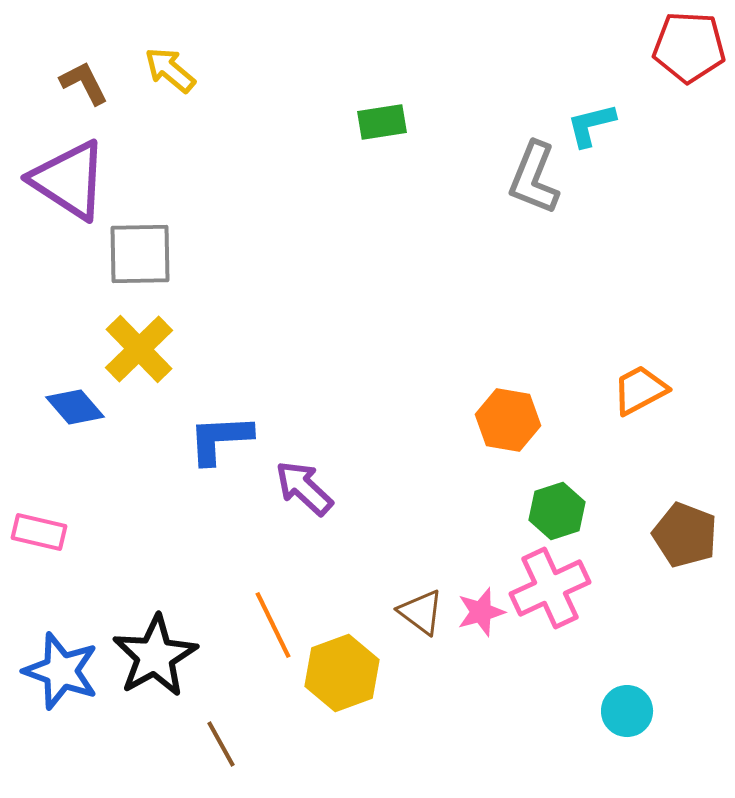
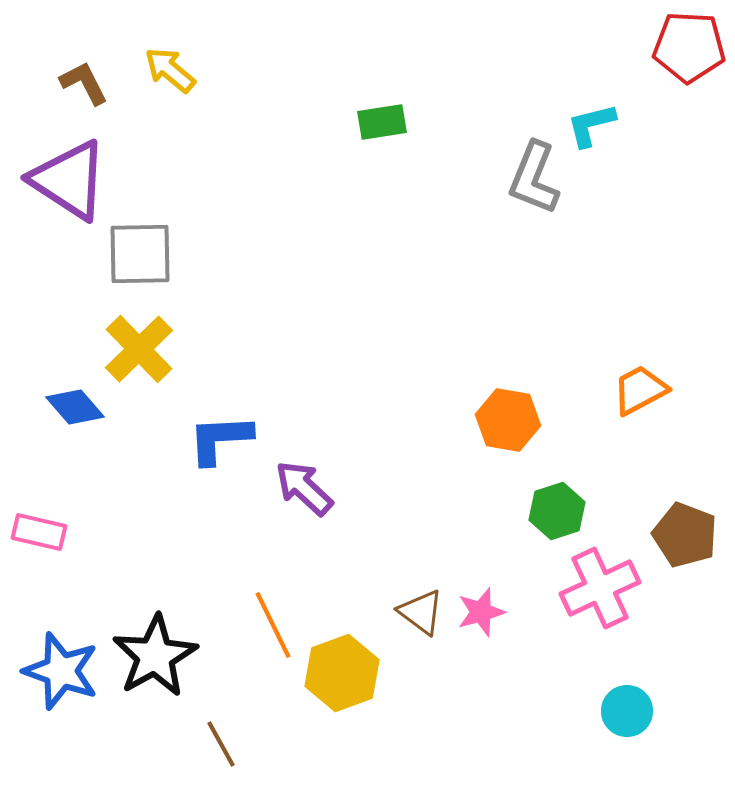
pink cross: moved 50 px right
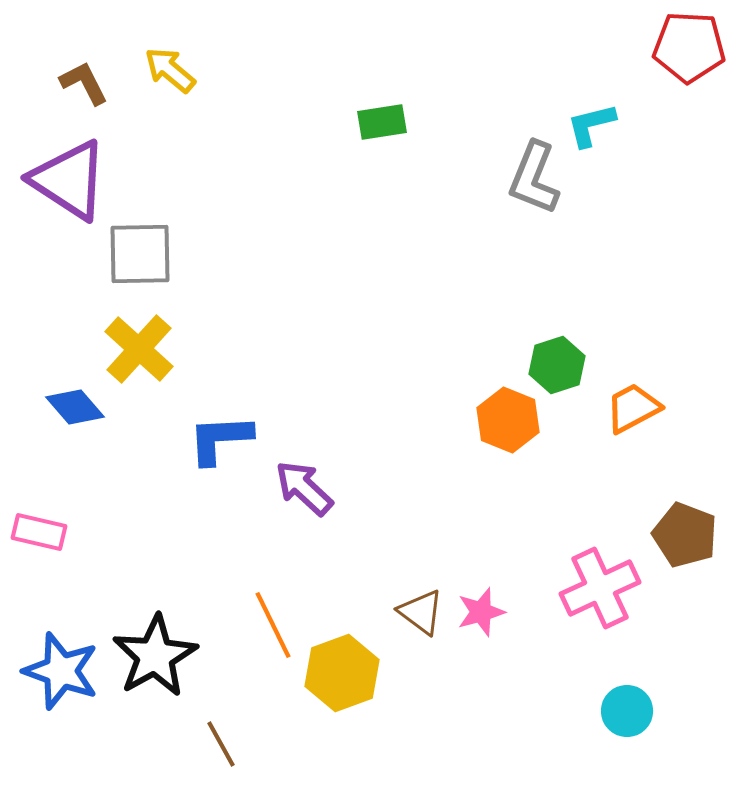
yellow cross: rotated 4 degrees counterclockwise
orange trapezoid: moved 7 px left, 18 px down
orange hexagon: rotated 12 degrees clockwise
green hexagon: moved 146 px up
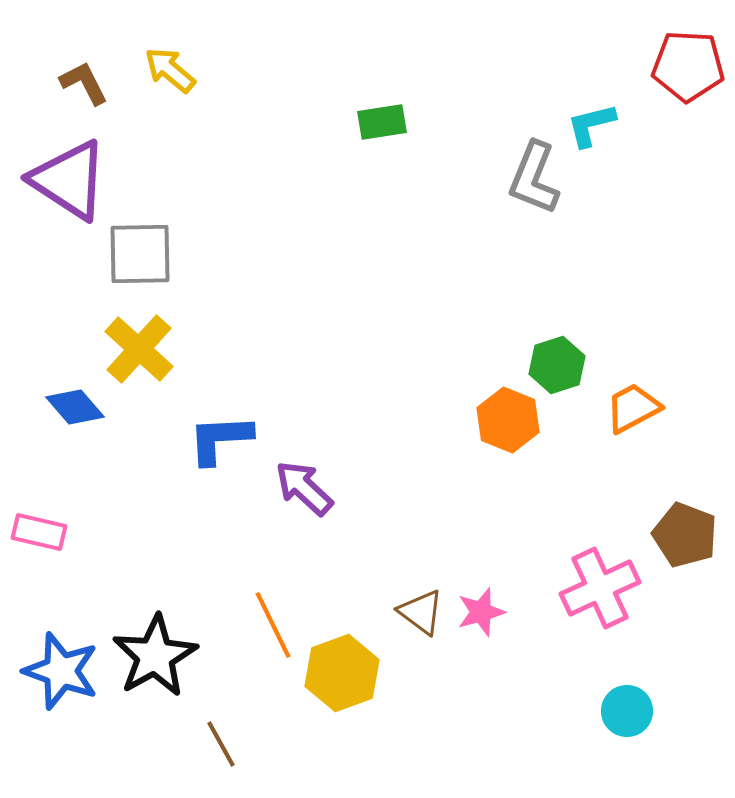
red pentagon: moved 1 px left, 19 px down
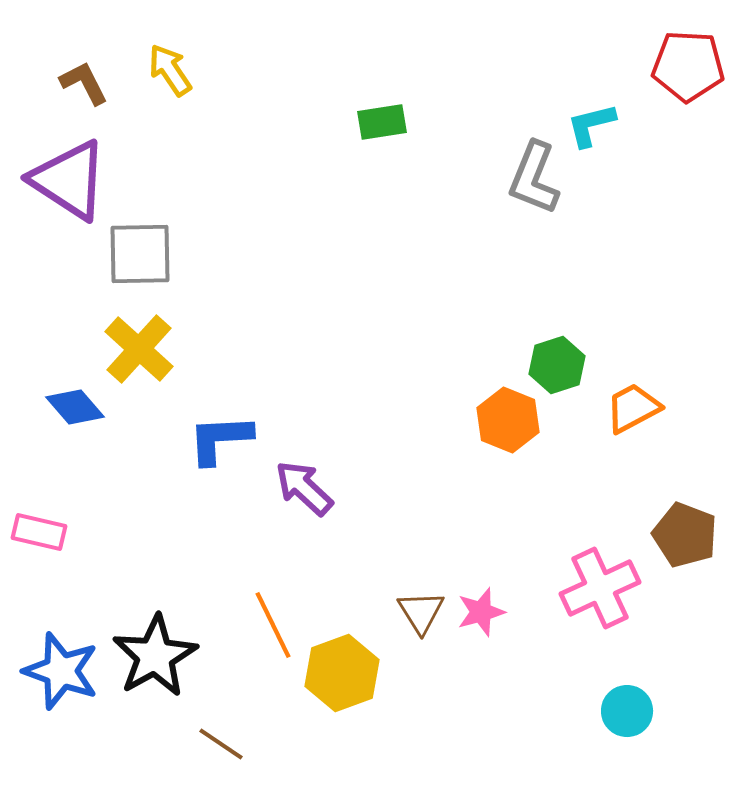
yellow arrow: rotated 16 degrees clockwise
brown triangle: rotated 21 degrees clockwise
brown line: rotated 27 degrees counterclockwise
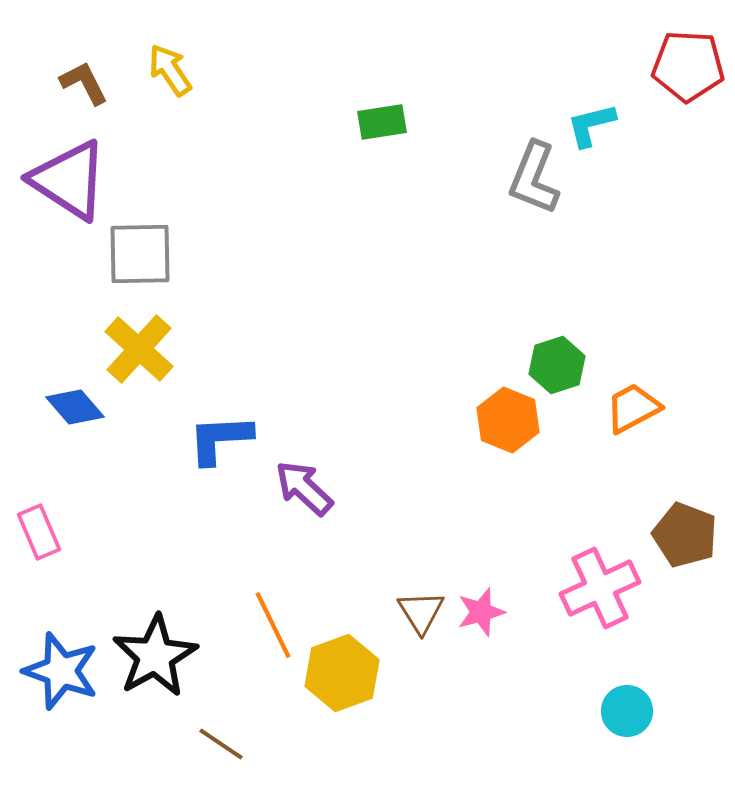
pink rectangle: rotated 54 degrees clockwise
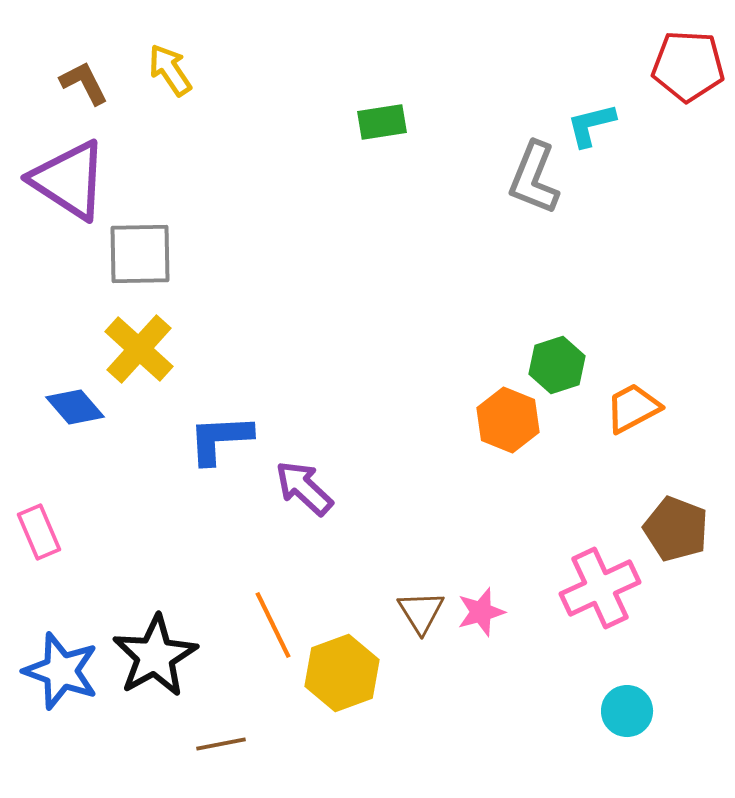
brown pentagon: moved 9 px left, 6 px up
brown line: rotated 45 degrees counterclockwise
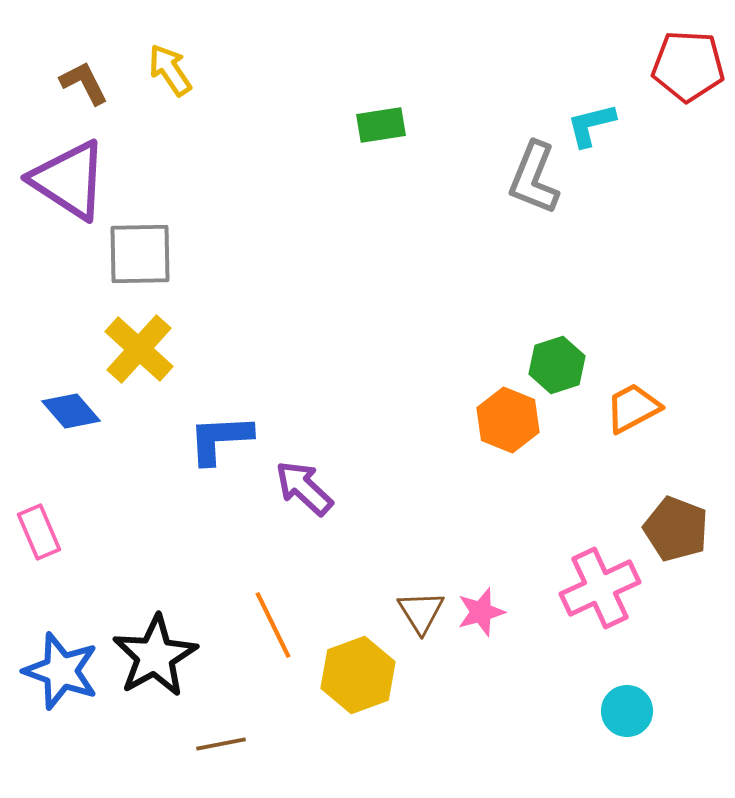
green rectangle: moved 1 px left, 3 px down
blue diamond: moved 4 px left, 4 px down
yellow hexagon: moved 16 px right, 2 px down
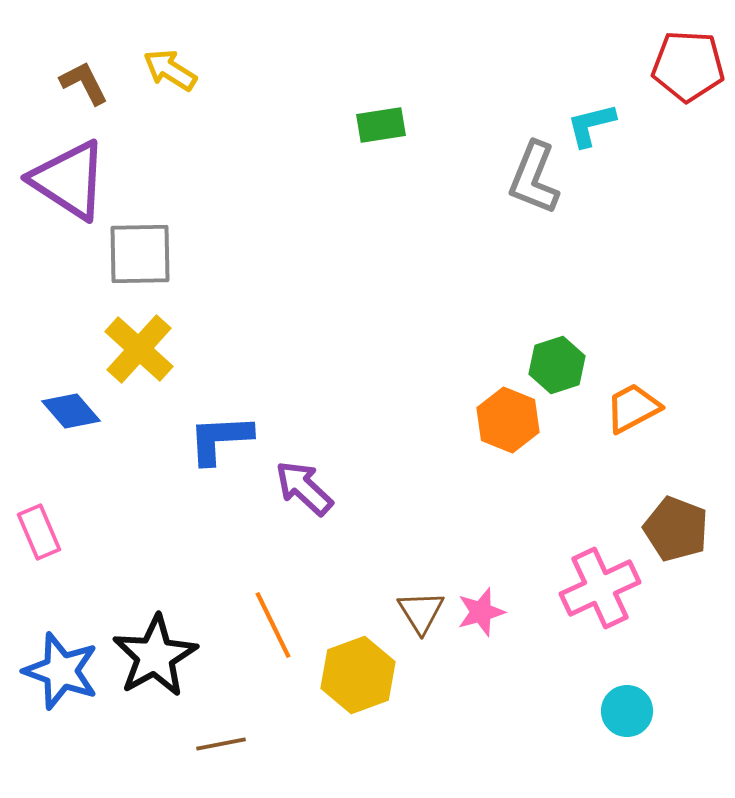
yellow arrow: rotated 24 degrees counterclockwise
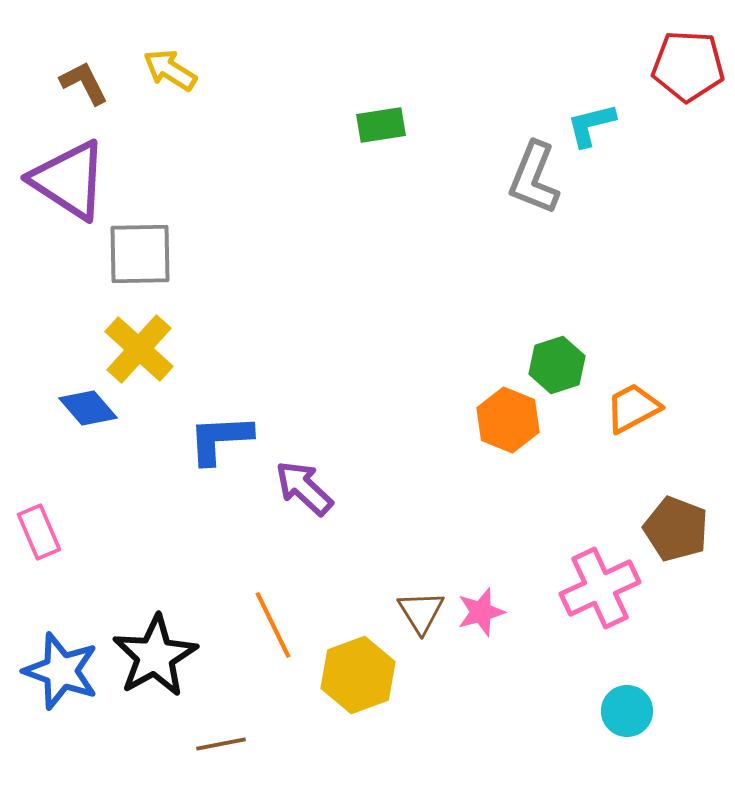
blue diamond: moved 17 px right, 3 px up
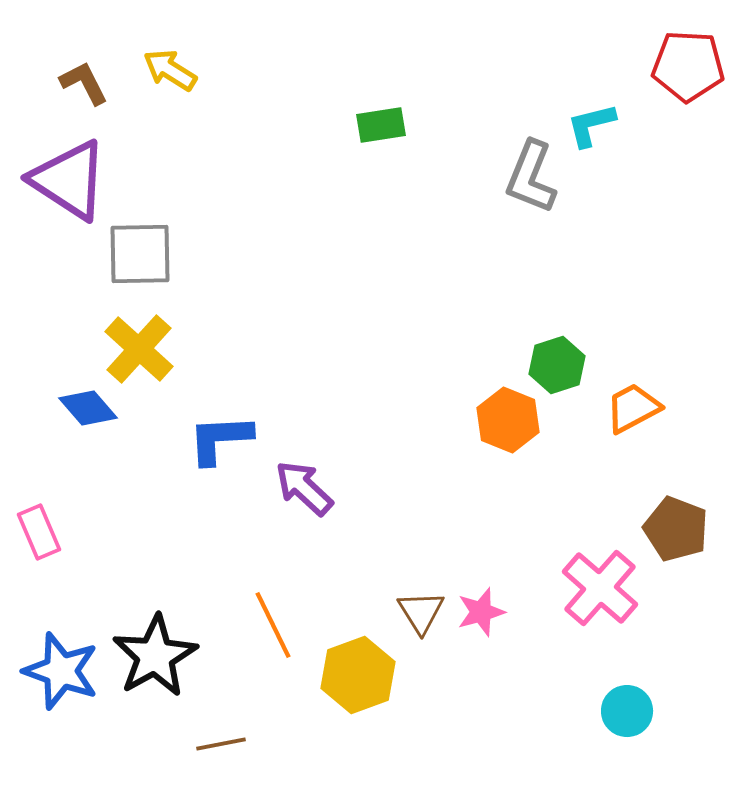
gray L-shape: moved 3 px left, 1 px up
pink cross: rotated 24 degrees counterclockwise
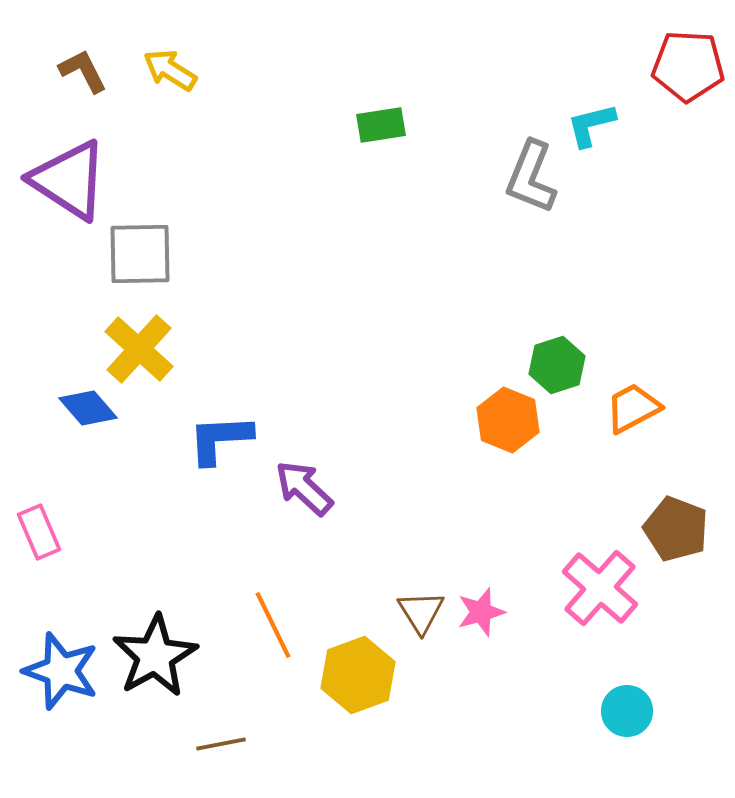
brown L-shape: moved 1 px left, 12 px up
